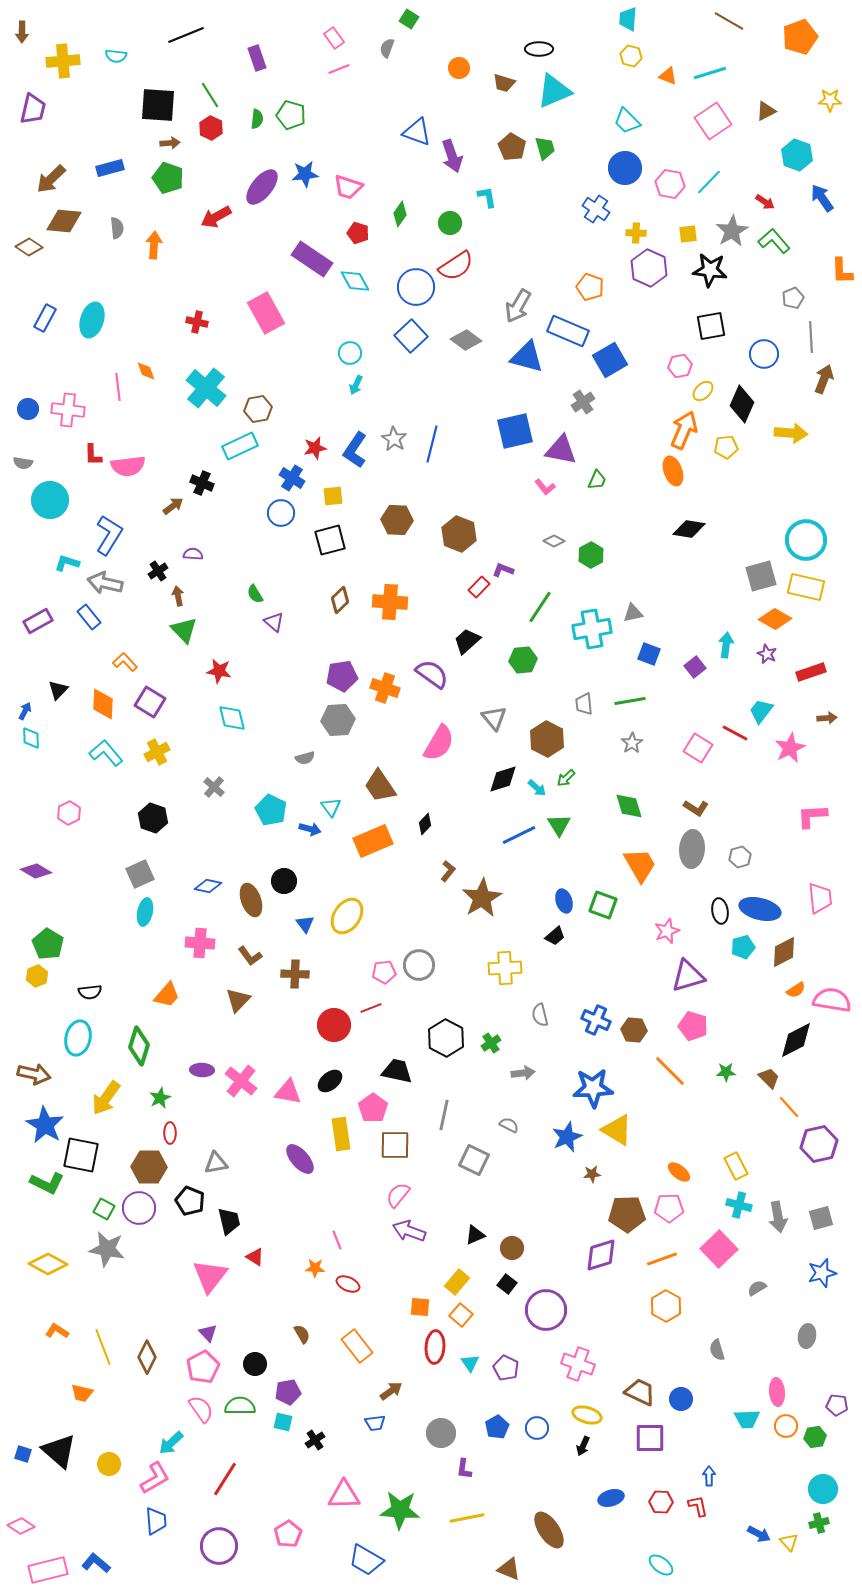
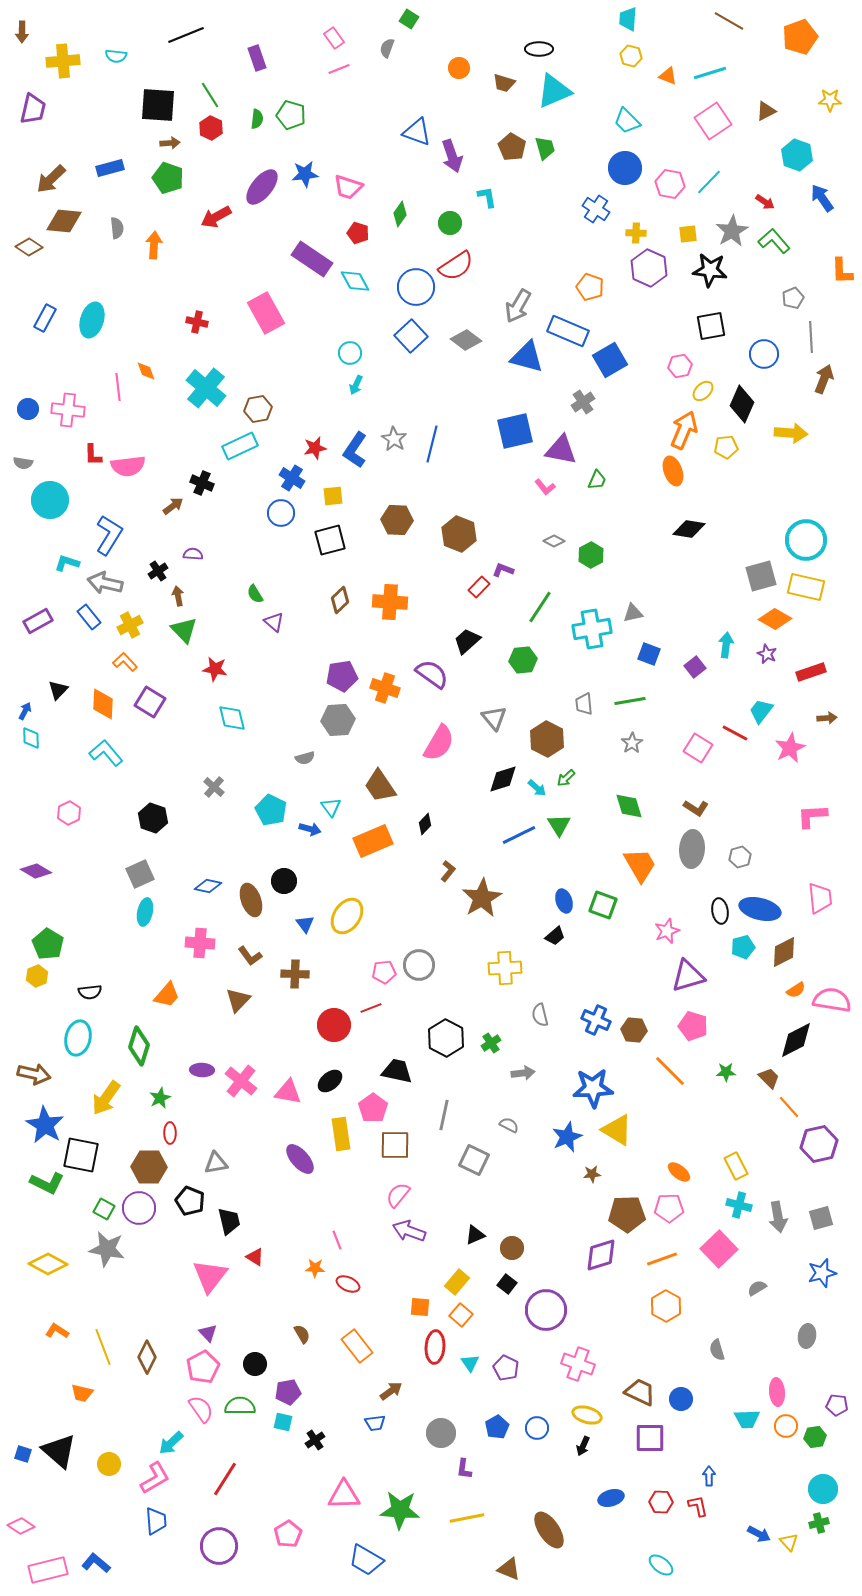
red star at (219, 671): moved 4 px left, 2 px up
yellow cross at (157, 752): moved 27 px left, 127 px up
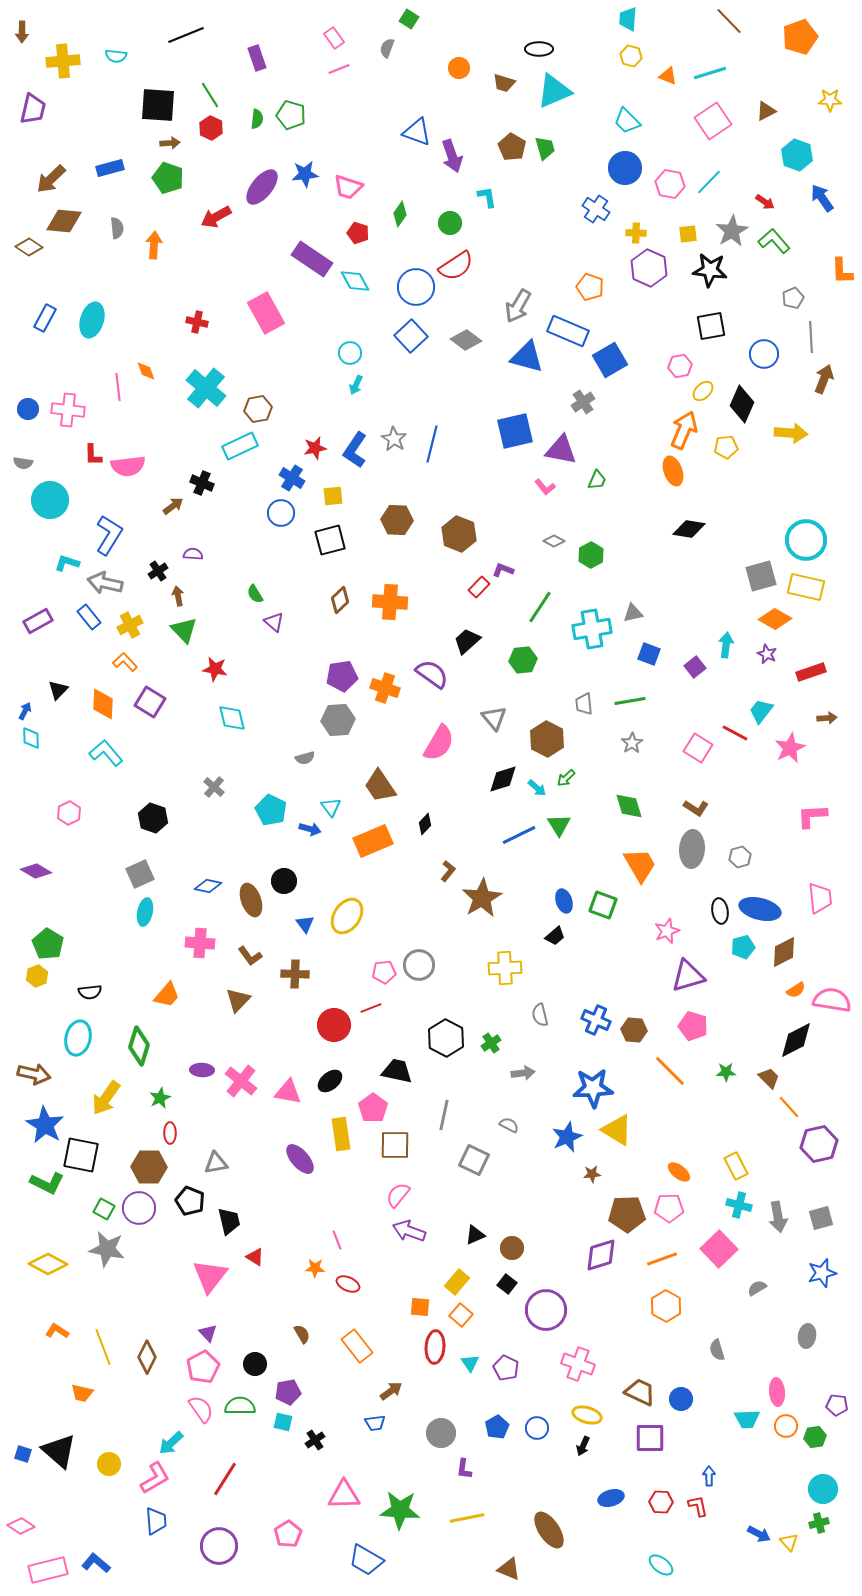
brown line at (729, 21): rotated 16 degrees clockwise
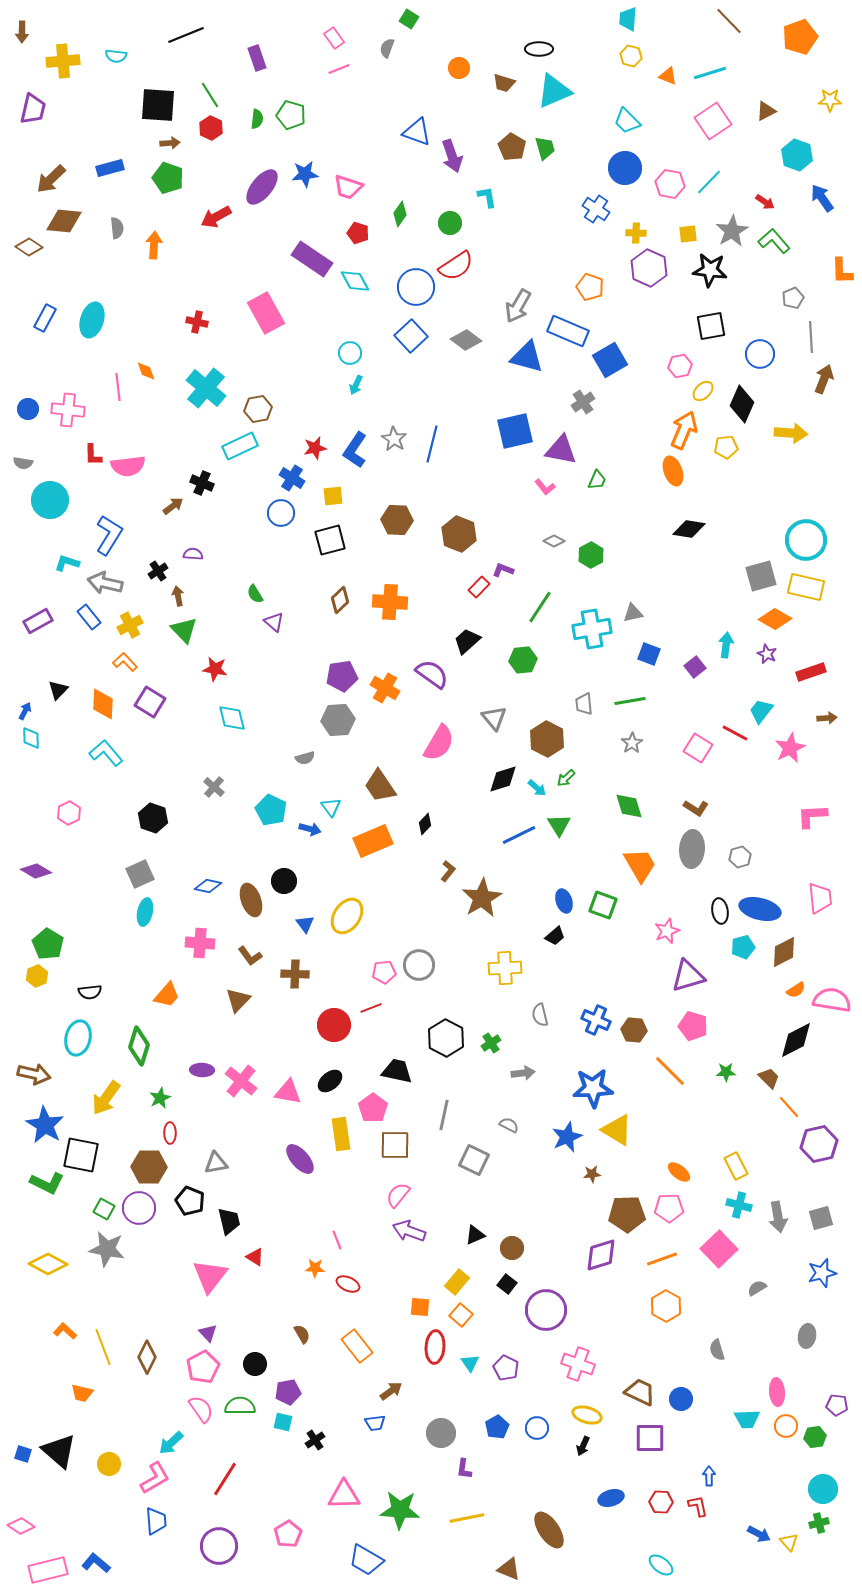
blue circle at (764, 354): moved 4 px left
orange cross at (385, 688): rotated 12 degrees clockwise
orange L-shape at (57, 1331): moved 8 px right; rotated 10 degrees clockwise
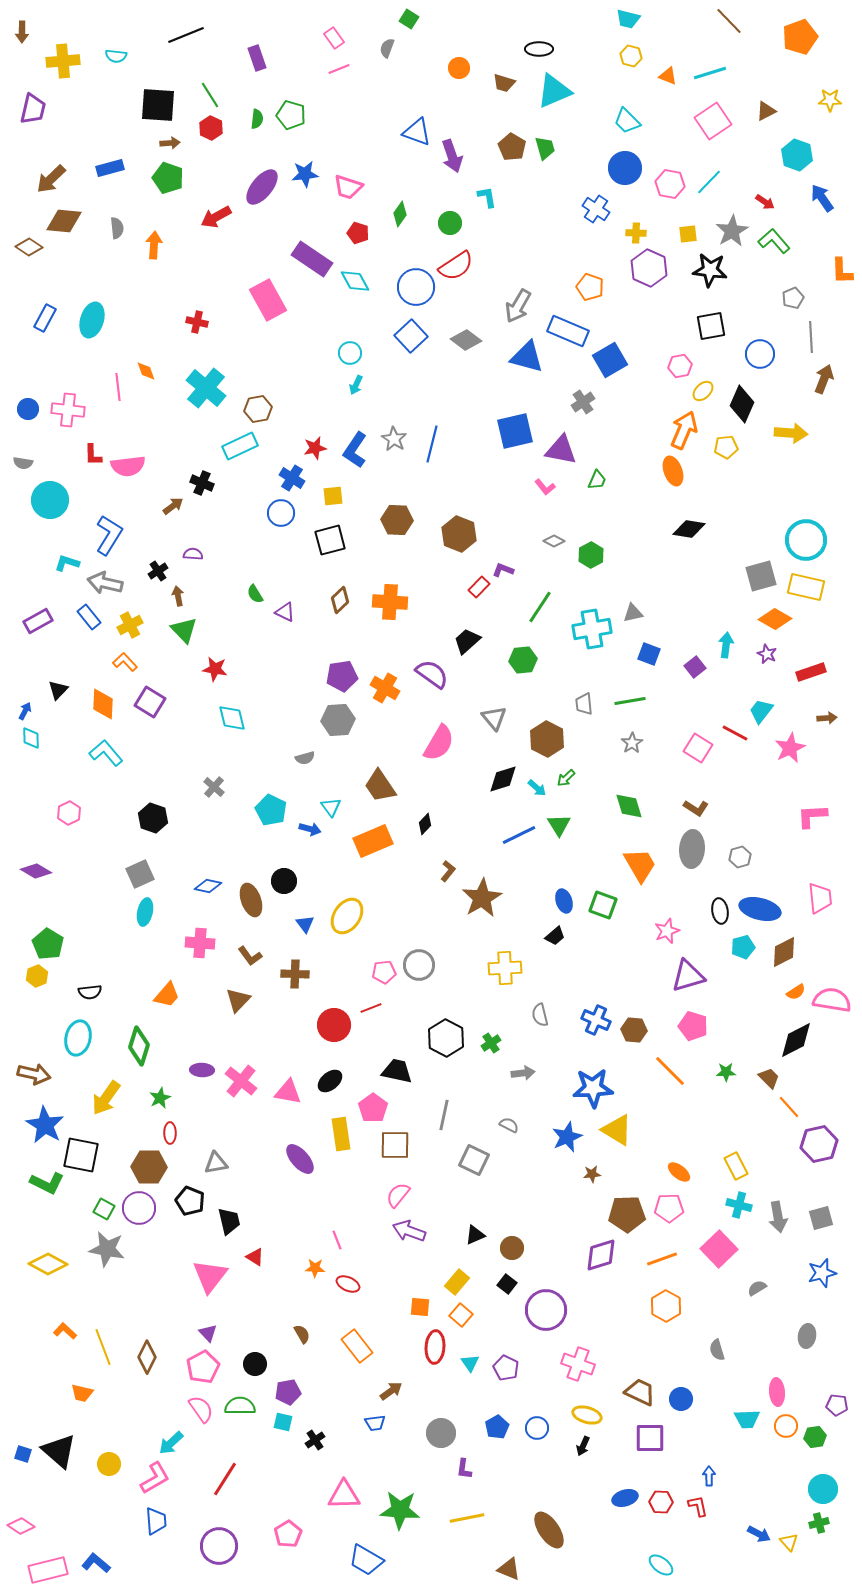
cyan trapezoid at (628, 19): rotated 80 degrees counterclockwise
pink rectangle at (266, 313): moved 2 px right, 13 px up
purple triangle at (274, 622): moved 11 px right, 10 px up; rotated 15 degrees counterclockwise
orange semicircle at (796, 990): moved 2 px down
blue ellipse at (611, 1498): moved 14 px right
